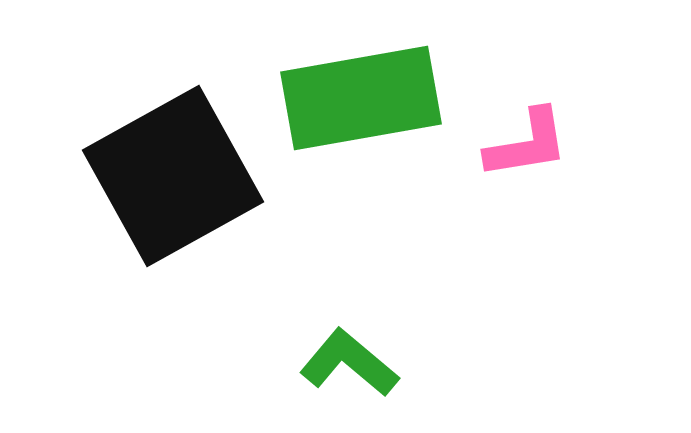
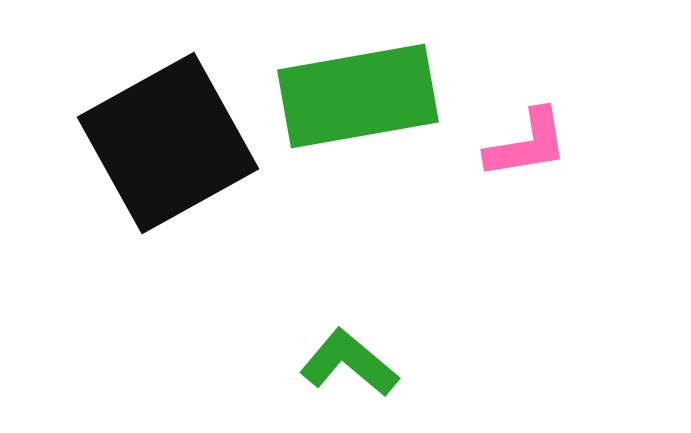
green rectangle: moved 3 px left, 2 px up
black square: moved 5 px left, 33 px up
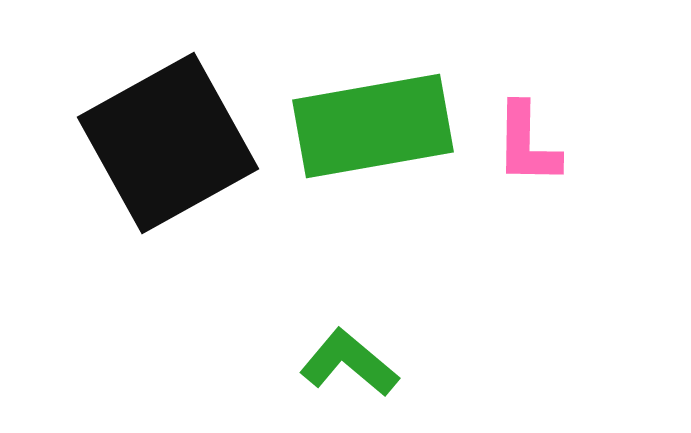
green rectangle: moved 15 px right, 30 px down
pink L-shape: rotated 100 degrees clockwise
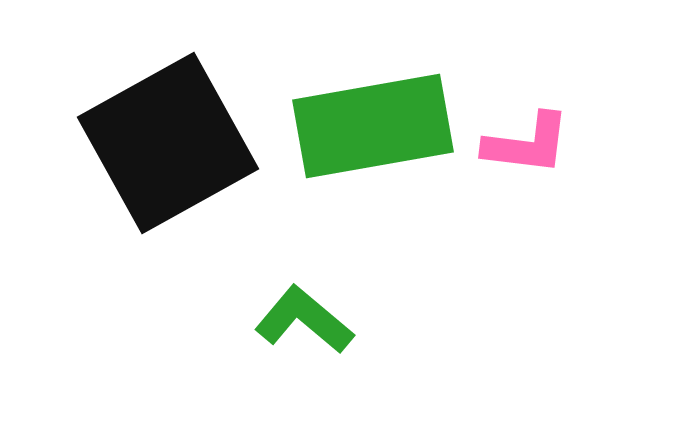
pink L-shape: rotated 84 degrees counterclockwise
green L-shape: moved 45 px left, 43 px up
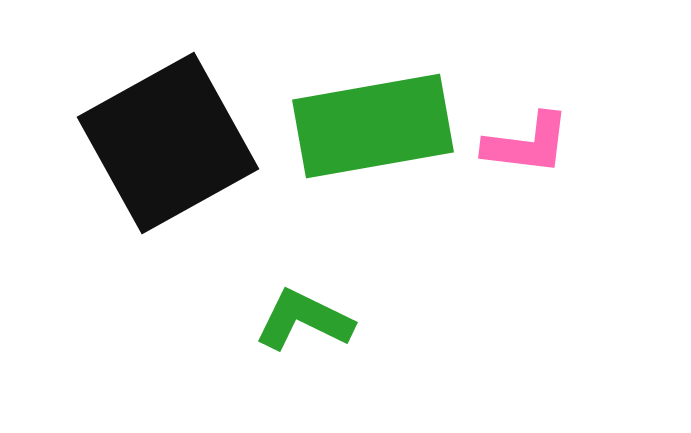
green L-shape: rotated 14 degrees counterclockwise
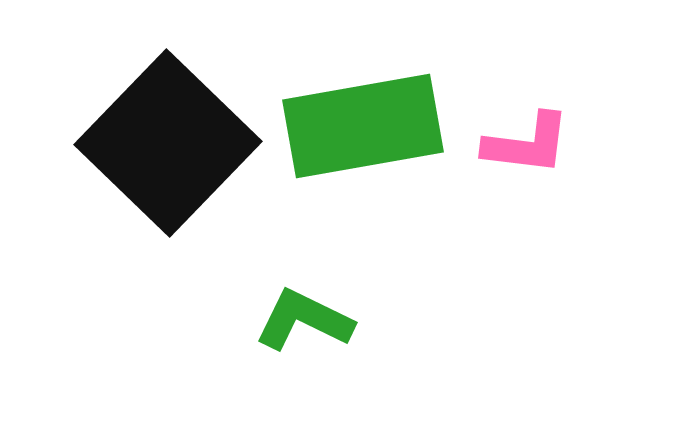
green rectangle: moved 10 px left
black square: rotated 17 degrees counterclockwise
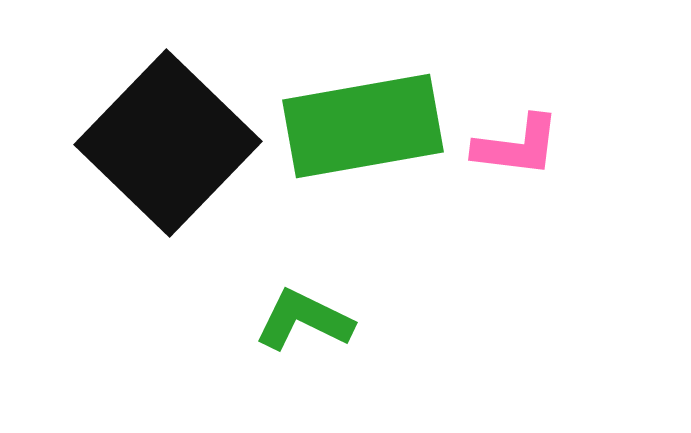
pink L-shape: moved 10 px left, 2 px down
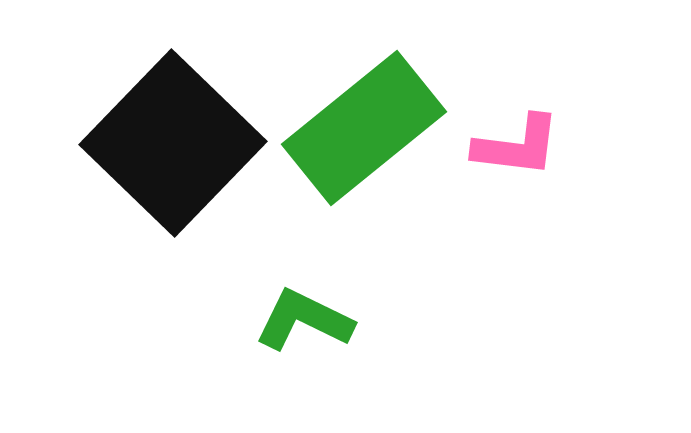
green rectangle: moved 1 px right, 2 px down; rotated 29 degrees counterclockwise
black square: moved 5 px right
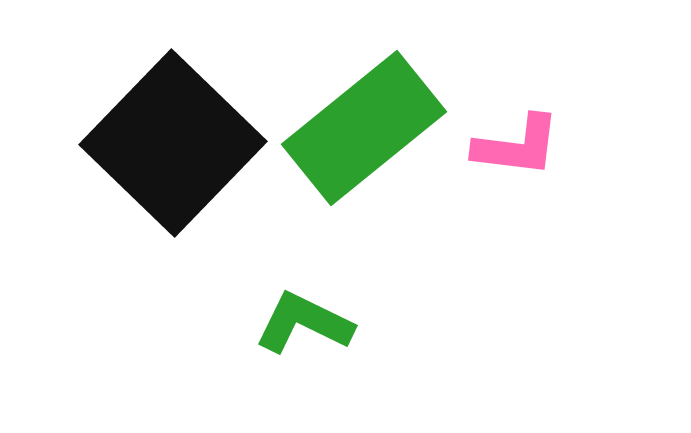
green L-shape: moved 3 px down
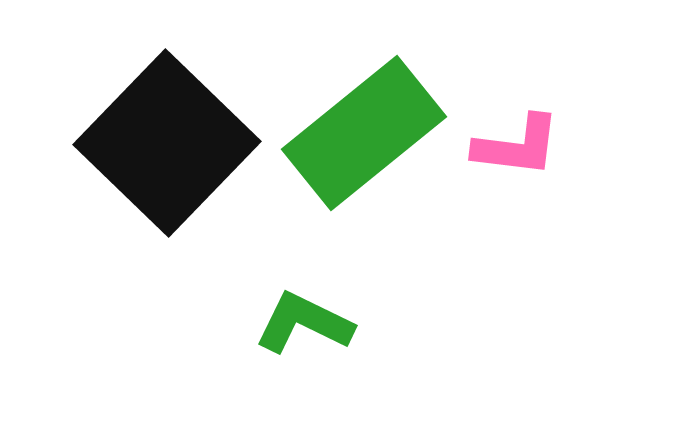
green rectangle: moved 5 px down
black square: moved 6 px left
